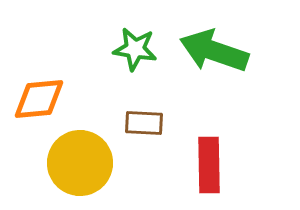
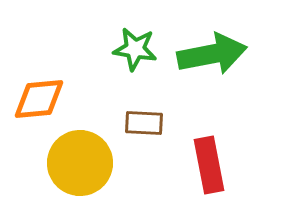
green arrow: moved 2 px left, 3 px down; rotated 150 degrees clockwise
red rectangle: rotated 10 degrees counterclockwise
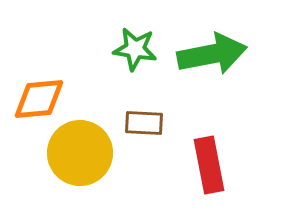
yellow circle: moved 10 px up
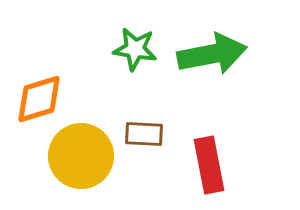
orange diamond: rotated 12 degrees counterclockwise
brown rectangle: moved 11 px down
yellow circle: moved 1 px right, 3 px down
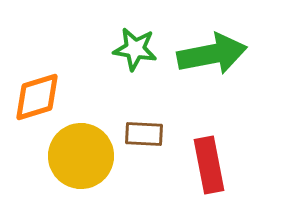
orange diamond: moved 2 px left, 2 px up
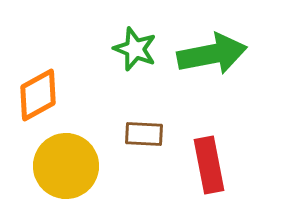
green star: rotated 12 degrees clockwise
orange diamond: moved 1 px right, 2 px up; rotated 12 degrees counterclockwise
yellow circle: moved 15 px left, 10 px down
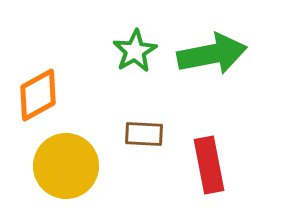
green star: moved 2 px down; rotated 21 degrees clockwise
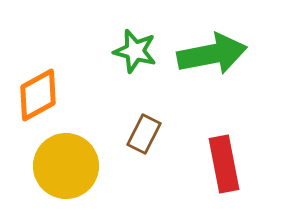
green star: rotated 27 degrees counterclockwise
brown rectangle: rotated 66 degrees counterclockwise
red rectangle: moved 15 px right, 1 px up
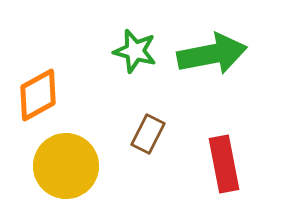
brown rectangle: moved 4 px right
